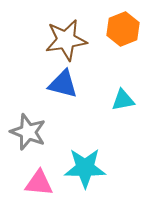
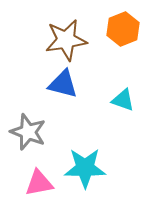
cyan triangle: rotated 30 degrees clockwise
pink triangle: rotated 16 degrees counterclockwise
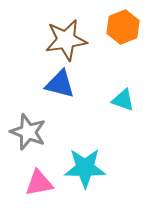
orange hexagon: moved 2 px up
blue triangle: moved 3 px left
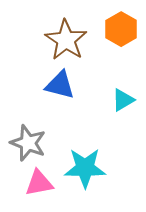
orange hexagon: moved 2 px left, 2 px down; rotated 8 degrees counterclockwise
brown star: rotated 30 degrees counterclockwise
blue triangle: moved 1 px down
cyan triangle: rotated 50 degrees counterclockwise
gray star: moved 11 px down
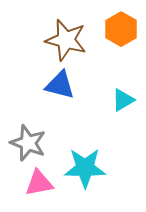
brown star: rotated 18 degrees counterclockwise
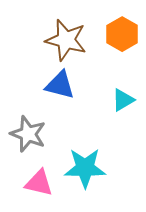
orange hexagon: moved 1 px right, 5 px down
gray star: moved 9 px up
pink triangle: rotated 24 degrees clockwise
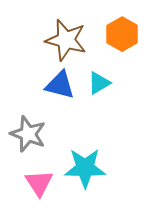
cyan triangle: moved 24 px left, 17 px up
pink triangle: rotated 44 degrees clockwise
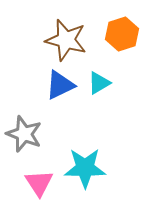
orange hexagon: rotated 12 degrees clockwise
blue triangle: rotated 40 degrees counterclockwise
gray star: moved 4 px left
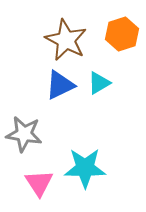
brown star: rotated 12 degrees clockwise
gray star: rotated 12 degrees counterclockwise
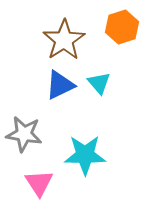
orange hexagon: moved 7 px up
brown star: moved 2 px left; rotated 12 degrees clockwise
cyan triangle: rotated 40 degrees counterclockwise
cyan star: moved 13 px up
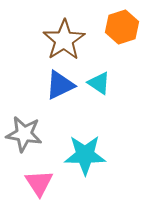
cyan triangle: rotated 15 degrees counterclockwise
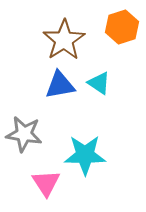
blue triangle: rotated 16 degrees clockwise
pink triangle: moved 7 px right
